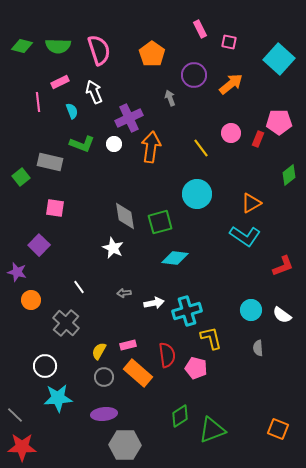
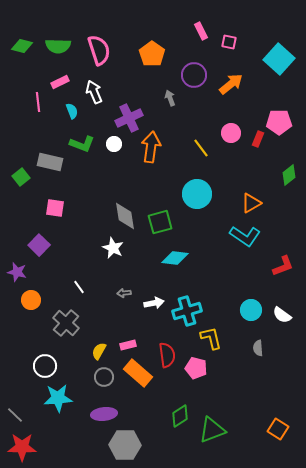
pink rectangle at (200, 29): moved 1 px right, 2 px down
orange square at (278, 429): rotated 10 degrees clockwise
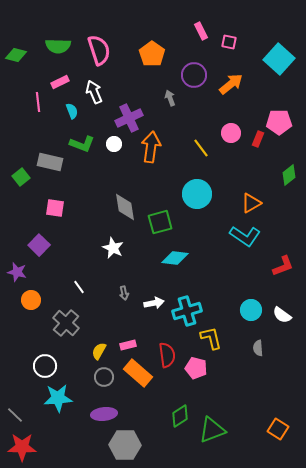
green diamond at (22, 46): moved 6 px left, 9 px down
gray diamond at (125, 216): moved 9 px up
gray arrow at (124, 293): rotated 96 degrees counterclockwise
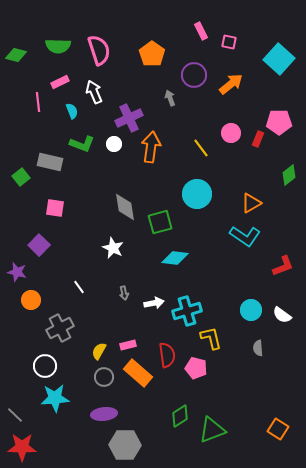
gray cross at (66, 323): moved 6 px left, 5 px down; rotated 20 degrees clockwise
cyan star at (58, 398): moved 3 px left
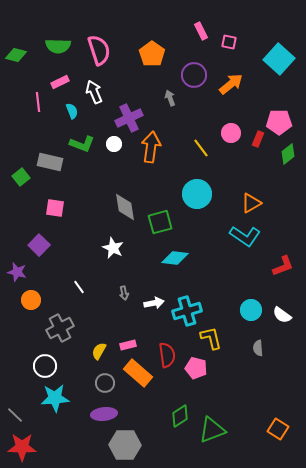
green diamond at (289, 175): moved 1 px left, 21 px up
gray circle at (104, 377): moved 1 px right, 6 px down
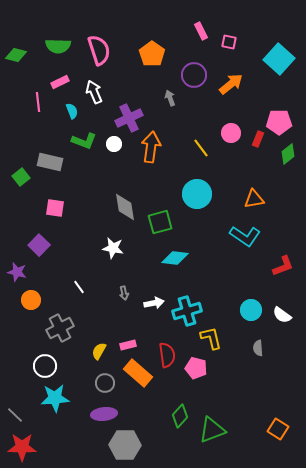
green L-shape at (82, 144): moved 2 px right, 3 px up
orange triangle at (251, 203): moved 3 px right, 4 px up; rotated 20 degrees clockwise
white star at (113, 248): rotated 15 degrees counterclockwise
green diamond at (180, 416): rotated 15 degrees counterclockwise
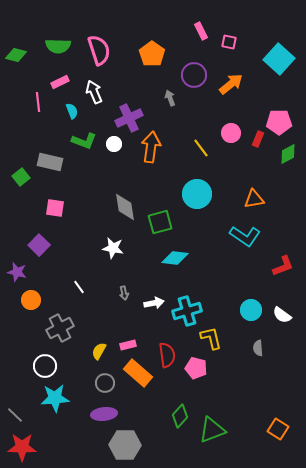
green diamond at (288, 154): rotated 10 degrees clockwise
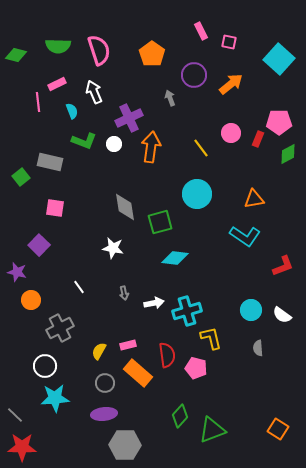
pink rectangle at (60, 82): moved 3 px left, 2 px down
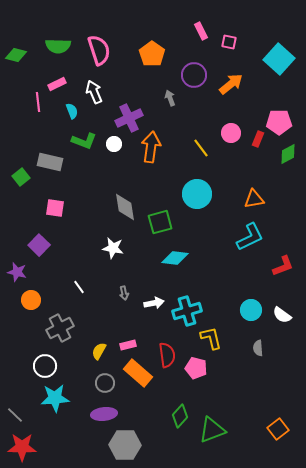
cyan L-shape at (245, 236): moved 5 px right, 1 px down; rotated 60 degrees counterclockwise
orange square at (278, 429): rotated 20 degrees clockwise
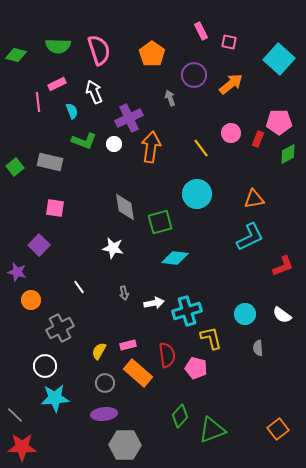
green square at (21, 177): moved 6 px left, 10 px up
cyan circle at (251, 310): moved 6 px left, 4 px down
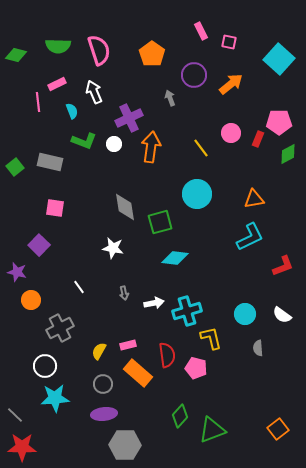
gray circle at (105, 383): moved 2 px left, 1 px down
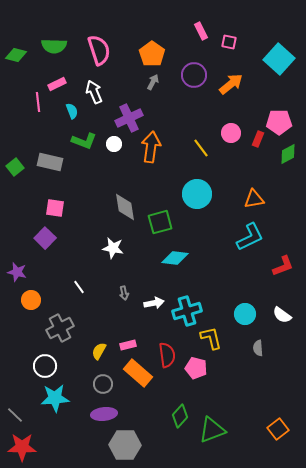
green semicircle at (58, 46): moved 4 px left
gray arrow at (170, 98): moved 17 px left, 16 px up; rotated 49 degrees clockwise
purple square at (39, 245): moved 6 px right, 7 px up
